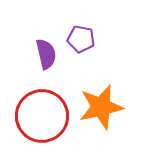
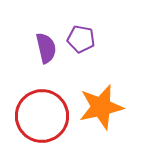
purple semicircle: moved 6 px up
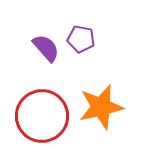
purple semicircle: rotated 28 degrees counterclockwise
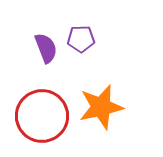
purple pentagon: rotated 12 degrees counterclockwise
purple semicircle: rotated 20 degrees clockwise
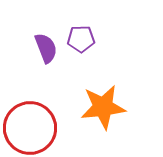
orange star: moved 2 px right; rotated 6 degrees clockwise
red circle: moved 12 px left, 12 px down
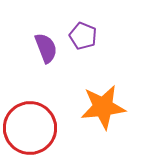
purple pentagon: moved 2 px right, 3 px up; rotated 24 degrees clockwise
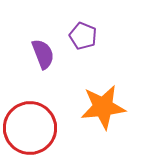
purple semicircle: moved 3 px left, 6 px down
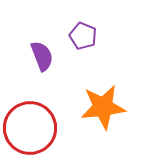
purple semicircle: moved 1 px left, 2 px down
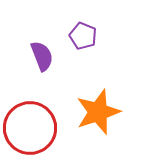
orange star: moved 5 px left, 5 px down; rotated 12 degrees counterclockwise
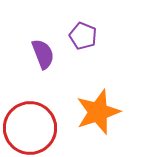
purple semicircle: moved 1 px right, 2 px up
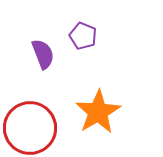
orange star: rotated 12 degrees counterclockwise
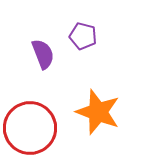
purple pentagon: rotated 8 degrees counterclockwise
orange star: rotated 21 degrees counterclockwise
